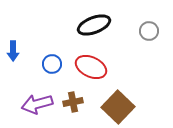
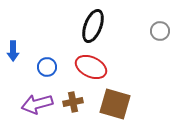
black ellipse: moved 1 px left, 1 px down; rotated 48 degrees counterclockwise
gray circle: moved 11 px right
blue circle: moved 5 px left, 3 px down
brown square: moved 3 px left, 3 px up; rotated 28 degrees counterclockwise
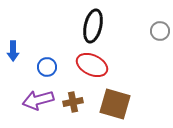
black ellipse: rotated 8 degrees counterclockwise
red ellipse: moved 1 px right, 2 px up
purple arrow: moved 1 px right, 4 px up
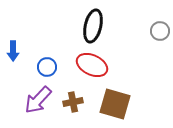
purple arrow: rotated 32 degrees counterclockwise
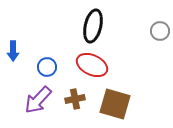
brown cross: moved 2 px right, 3 px up
